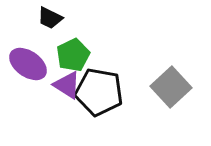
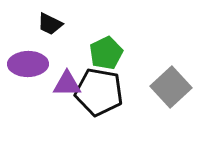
black trapezoid: moved 6 px down
green pentagon: moved 33 px right, 2 px up
purple ellipse: rotated 36 degrees counterclockwise
purple triangle: moved 1 px up; rotated 32 degrees counterclockwise
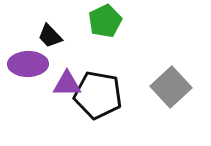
black trapezoid: moved 12 px down; rotated 20 degrees clockwise
green pentagon: moved 1 px left, 32 px up
black pentagon: moved 1 px left, 3 px down
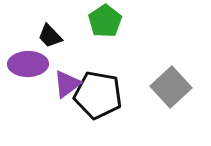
green pentagon: rotated 8 degrees counterclockwise
purple triangle: rotated 36 degrees counterclockwise
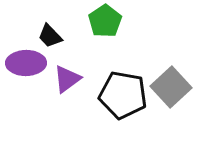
purple ellipse: moved 2 px left, 1 px up
purple triangle: moved 5 px up
black pentagon: moved 25 px right
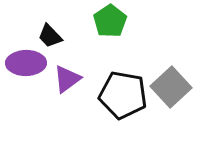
green pentagon: moved 5 px right
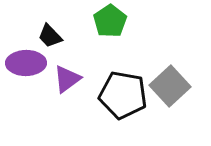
gray square: moved 1 px left, 1 px up
